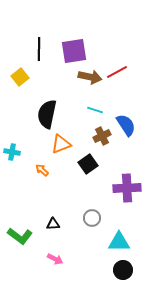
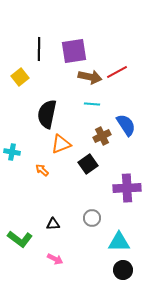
cyan line: moved 3 px left, 6 px up; rotated 14 degrees counterclockwise
green L-shape: moved 3 px down
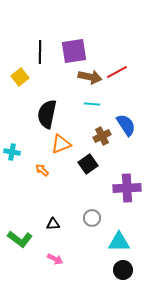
black line: moved 1 px right, 3 px down
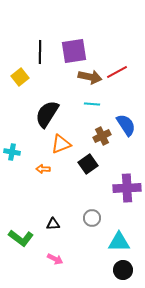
black semicircle: rotated 20 degrees clockwise
orange arrow: moved 1 px right, 1 px up; rotated 40 degrees counterclockwise
green L-shape: moved 1 px right, 1 px up
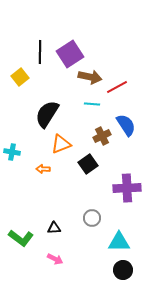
purple square: moved 4 px left, 3 px down; rotated 24 degrees counterclockwise
red line: moved 15 px down
black triangle: moved 1 px right, 4 px down
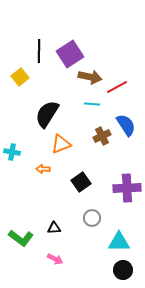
black line: moved 1 px left, 1 px up
black square: moved 7 px left, 18 px down
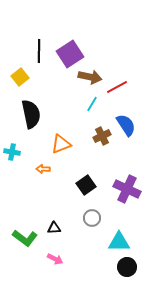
cyan line: rotated 63 degrees counterclockwise
black semicircle: moved 16 px left; rotated 136 degrees clockwise
black square: moved 5 px right, 3 px down
purple cross: moved 1 px down; rotated 28 degrees clockwise
green L-shape: moved 4 px right
black circle: moved 4 px right, 3 px up
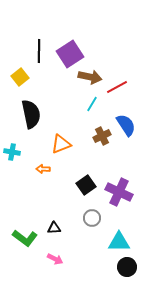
purple cross: moved 8 px left, 3 px down
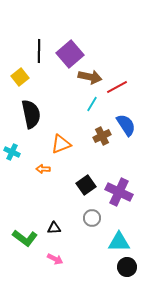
purple square: rotated 8 degrees counterclockwise
cyan cross: rotated 14 degrees clockwise
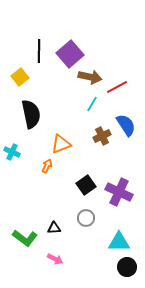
orange arrow: moved 4 px right, 3 px up; rotated 112 degrees clockwise
gray circle: moved 6 px left
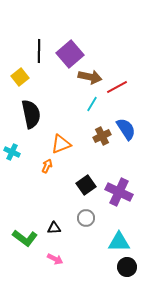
blue semicircle: moved 4 px down
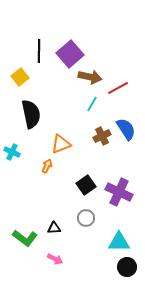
red line: moved 1 px right, 1 px down
